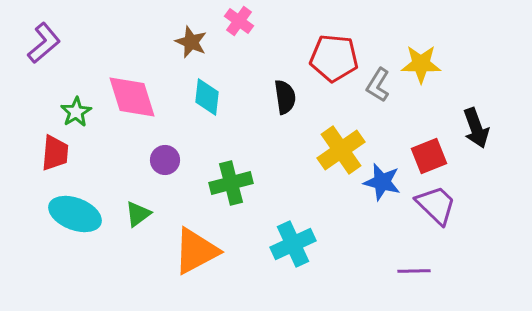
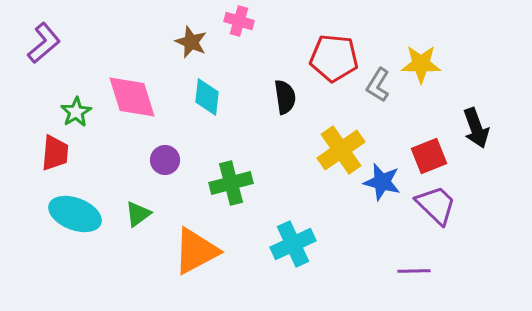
pink cross: rotated 20 degrees counterclockwise
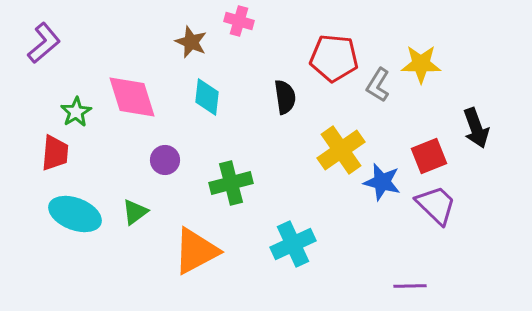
green triangle: moved 3 px left, 2 px up
purple line: moved 4 px left, 15 px down
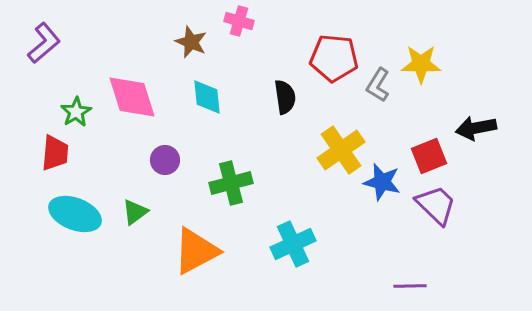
cyan diamond: rotated 12 degrees counterclockwise
black arrow: rotated 99 degrees clockwise
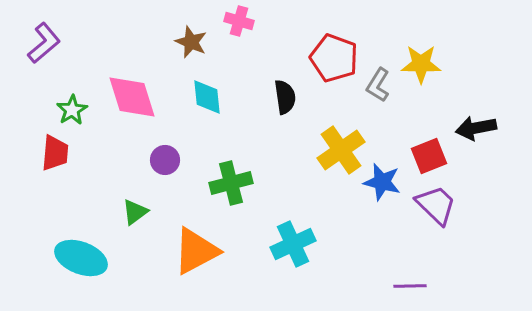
red pentagon: rotated 15 degrees clockwise
green star: moved 4 px left, 2 px up
cyan ellipse: moved 6 px right, 44 px down
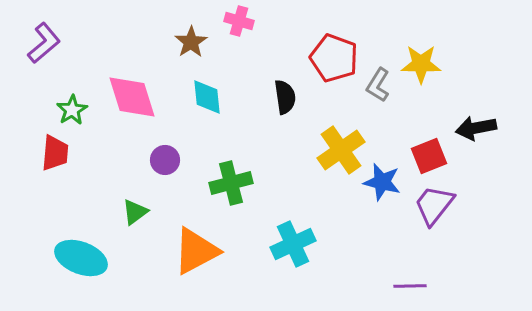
brown star: rotated 16 degrees clockwise
purple trapezoid: moved 2 px left; rotated 96 degrees counterclockwise
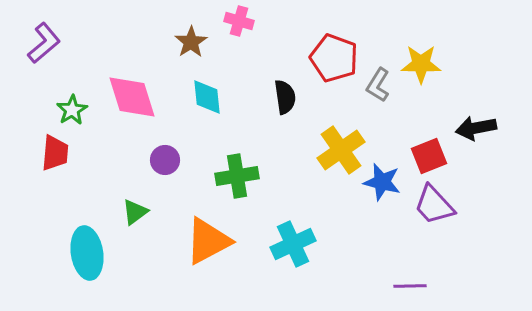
green cross: moved 6 px right, 7 px up; rotated 6 degrees clockwise
purple trapezoid: rotated 81 degrees counterclockwise
orange triangle: moved 12 px right, 10 px up
cyan ellipse: moved 6 px right, 5 px up; rotated 60 degrees clockwise
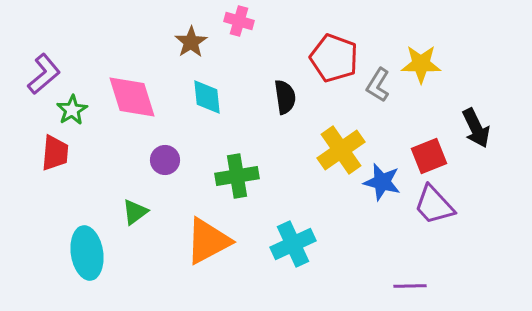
purple L-shape: moved 31 px down
black arrow: rotated 105 degrees counterclockwise
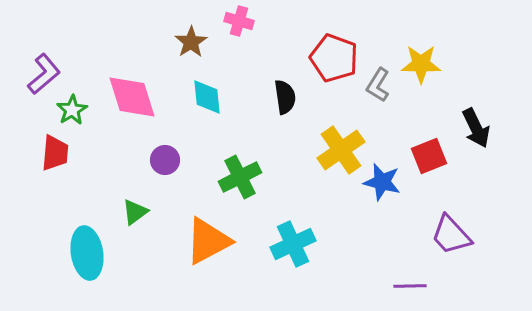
green cross: moved 3 px right, 1 px down; rotated 18 degrees counterclockwise
purple trapezoid: moved 17 px right, 30 px down
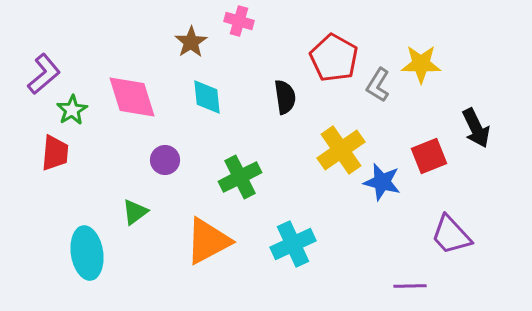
red pentagon: rotated 9 degrees clockwise
